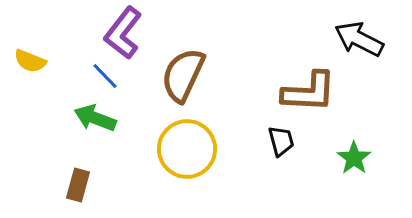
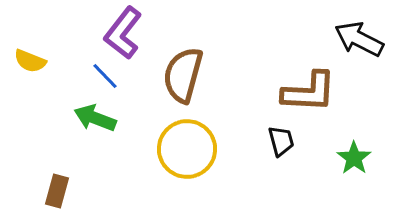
brown semicircle: rotated 10 degrees counterclockwise
brown rectangle: moved 21 px left, 6 px down
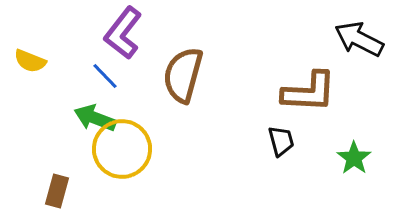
yellow circle: moved 65 px left
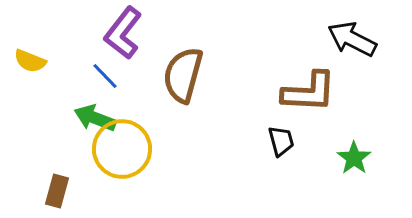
black arrow: moved 7 px left
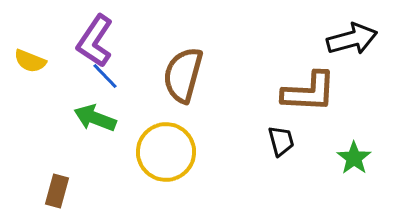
purple L-shape: moved 28 px left, 8 px down; rotated 4 degrees counterclockwise
black arrow: rotated 138 degrees clockwise
yellow circle: moved 44 px right, 3 px down
